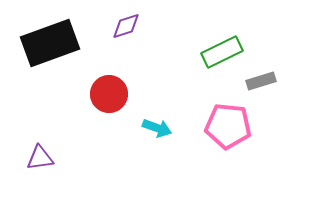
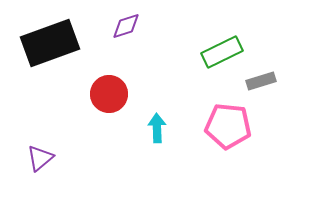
cyan arrow: rotated 112 degrees counterclockwise
purple triangle: rotated 32 degrees counterclockwise
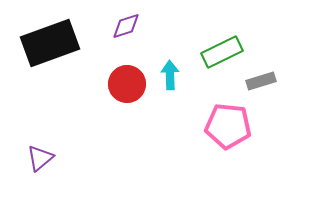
red circle: moved 18 px right, 10 px up
cyan arrow: moved 13 px right, 53 px up
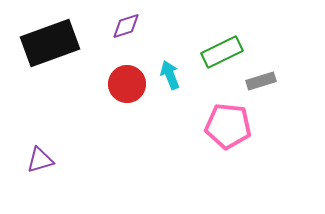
cyan arrow: rotated 20 degrees counterclockwise
purple triangle: moved 2 px down; rotated 24 degrees clockwise
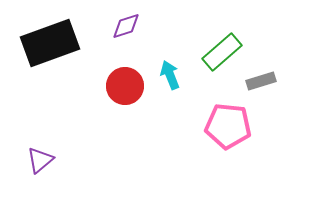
green rectangle: rotated 15 degrees counterclockwise
red circle: moved 2 px left, 2 px down
purple triangle: rotated 24 degrees counterclockwise
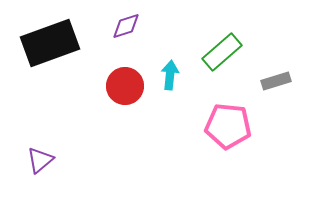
cyan arrow: rotated 28 degrees clockwise
gray rectangle: moved 15 px right
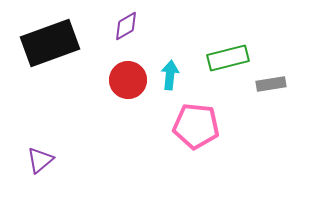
purple diamond: rotated 12 degrees counterclockwise
green rectangle: moved 6 px right, 6 px down; rotated 27 degrees clockwise
gray rectangle: moved 5 px left, 3 px down; rotated 8 degrees clockwise
red circle: moved 3 px right, 6 px up
pink pentagon: moved 32 px left
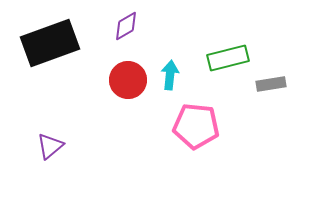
purple triangle: moved 10 px right, 14 px up
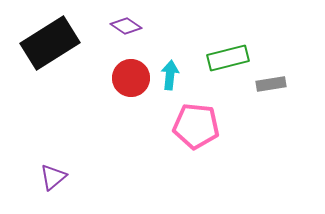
purple diamond: rotated 64 degrees clockwise
black rectangle: rotated 12 degrees counterclockwise
red circle: moved 3 px right, 2 px up
purple triangle: moved 3 px right, 31 px down
